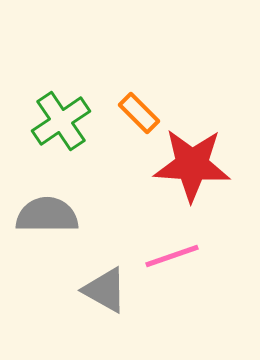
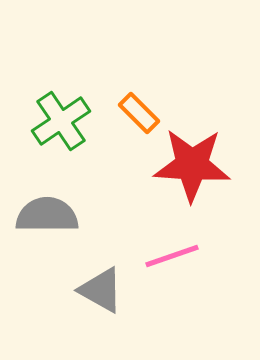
gray triangle: moved 4 px left
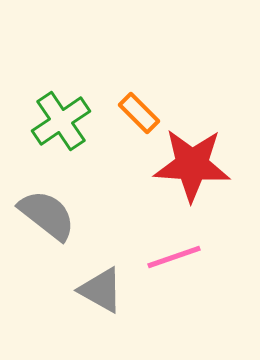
gray semicircle: rotated 38 degrees clockwise
pink line: moved 2 px right, 1 px down
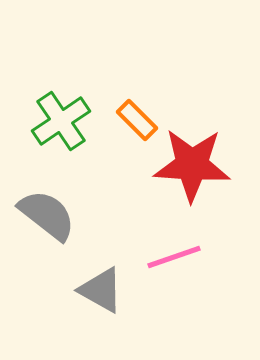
orange rectangle: moved 2 px left, 7 px down
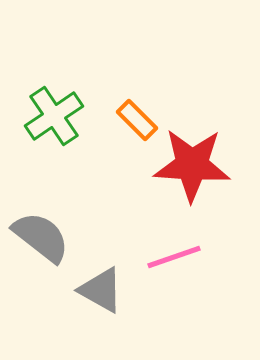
green cross: moved 7 px left, 5 px up
gray semicircle: moved 6 px left, 22 px down
